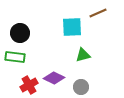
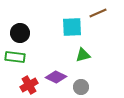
purple diamond: moved 2 px right, 1 px up
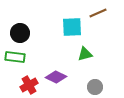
green triangle: moved 2 px right, 1 px up
gray circle: moved 14 px right
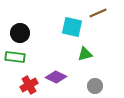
cyan square: rotated 15 degrees clockwise
gray circle: moved 1 px up
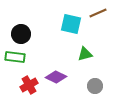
cyan square: moved 1 px left, 3 px up
black circle: moved 1 px right, 1 px down
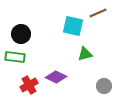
cyan square: moved 2 px right, 2 px down
gray circle: moved 9 px right
